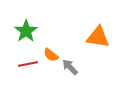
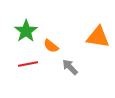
orange semicircle: moved 9 px up
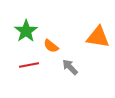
red line: moved 1 px right, 1 px down
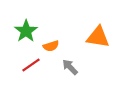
orange semicircle: rotated 56 degrees counterclockwise
red line: moved 2 px right; rotated 24 degrees counterclockwise
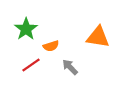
green star: moved 2 px up
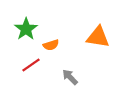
orange semicircle: moved 1 px up
gray arrow: moved 10 px down
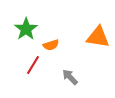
red line: moved 2 px right; rotated 24 degrees counterclockwise
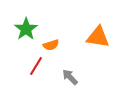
red line: moved 3 px right, 1 px down
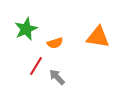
green star: rotated 10 degrees clockwise
orange semicircle: moved 4 px right, 2 px up
gray arrow: moved 13 px left
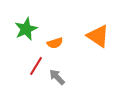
orange triangle: moved 1 px up; rotated 25 degrees clockwise
